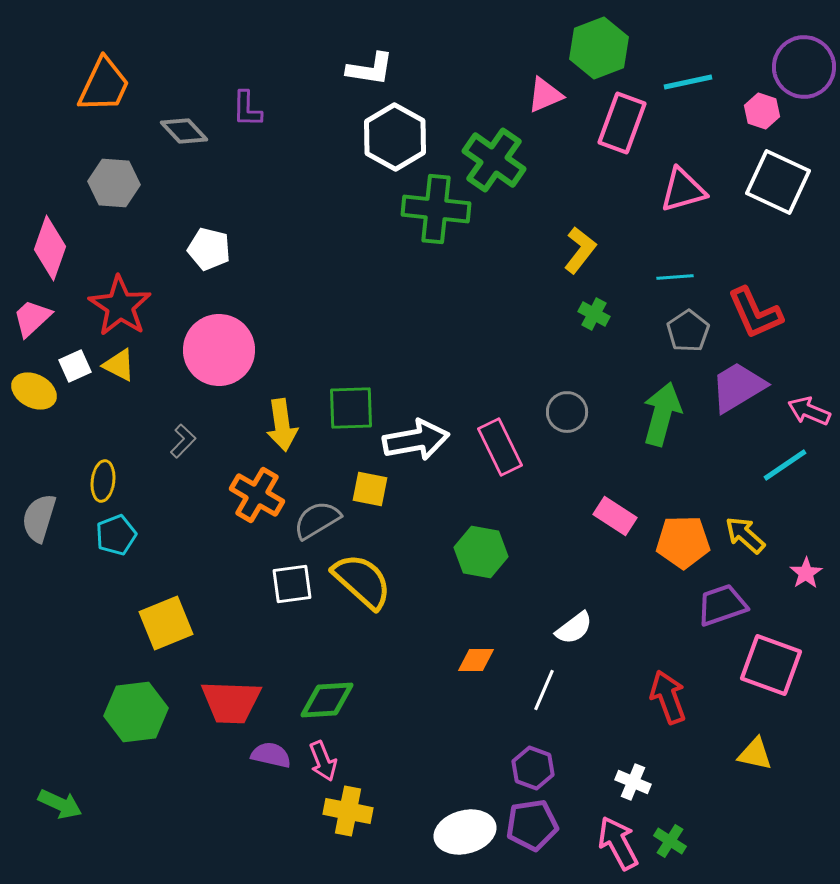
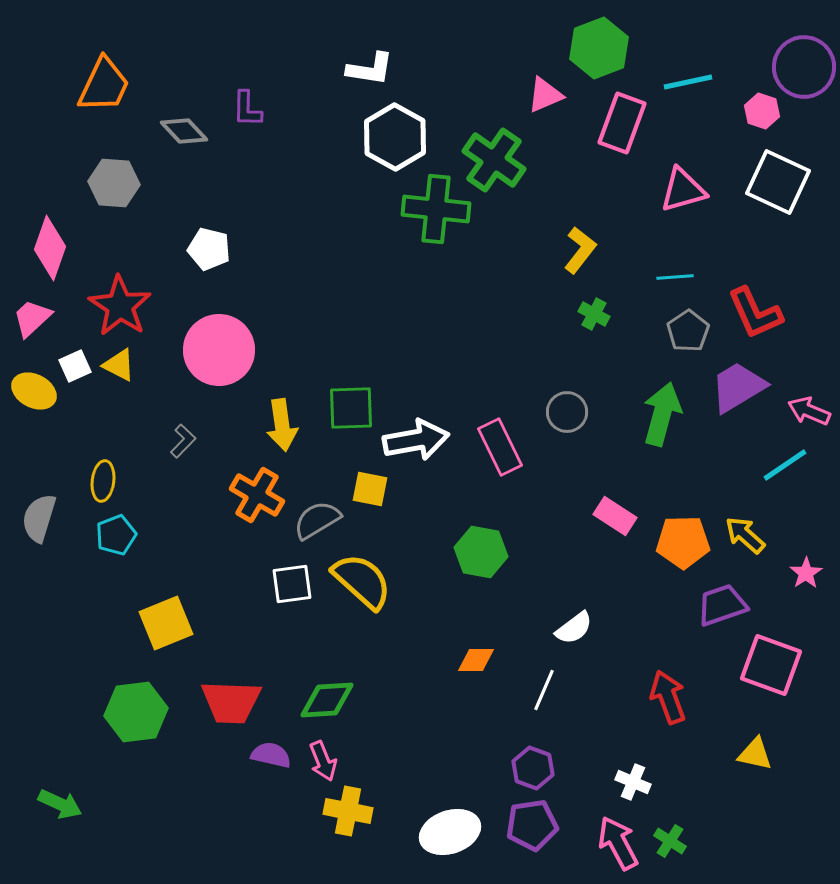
white ellipse at (465, 832): moved 15 px left; rotated 4 degrees counterclockwise
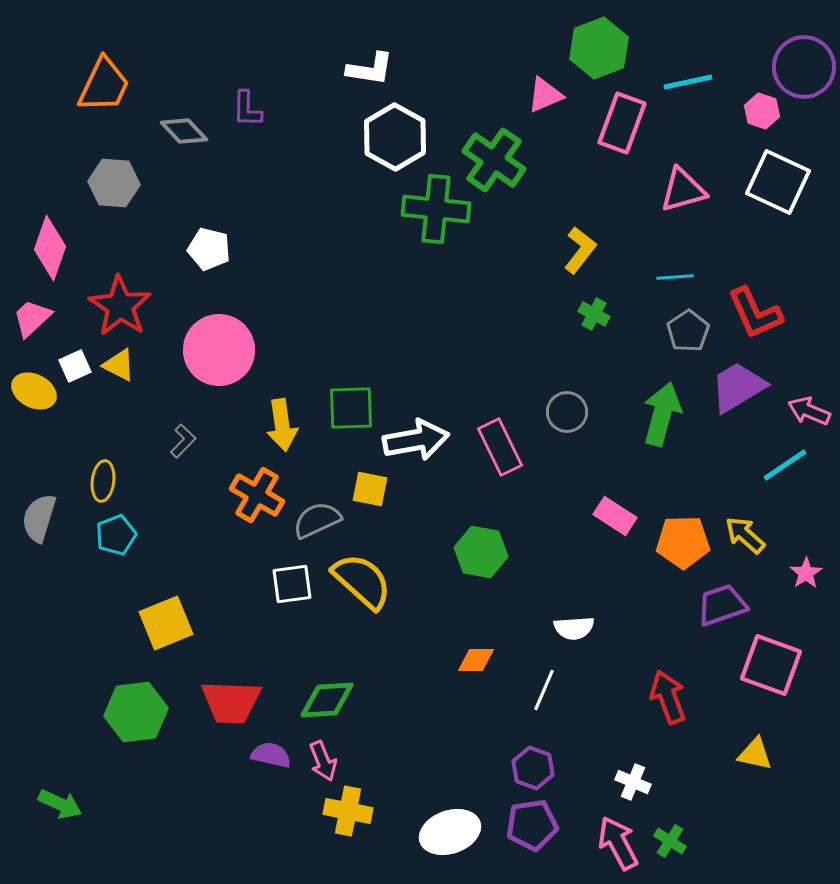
gray semicircle at (317, 520): rotated 6 degrees clockwise
white semicircle at (574, 628): rotated 33 degrees clockwise
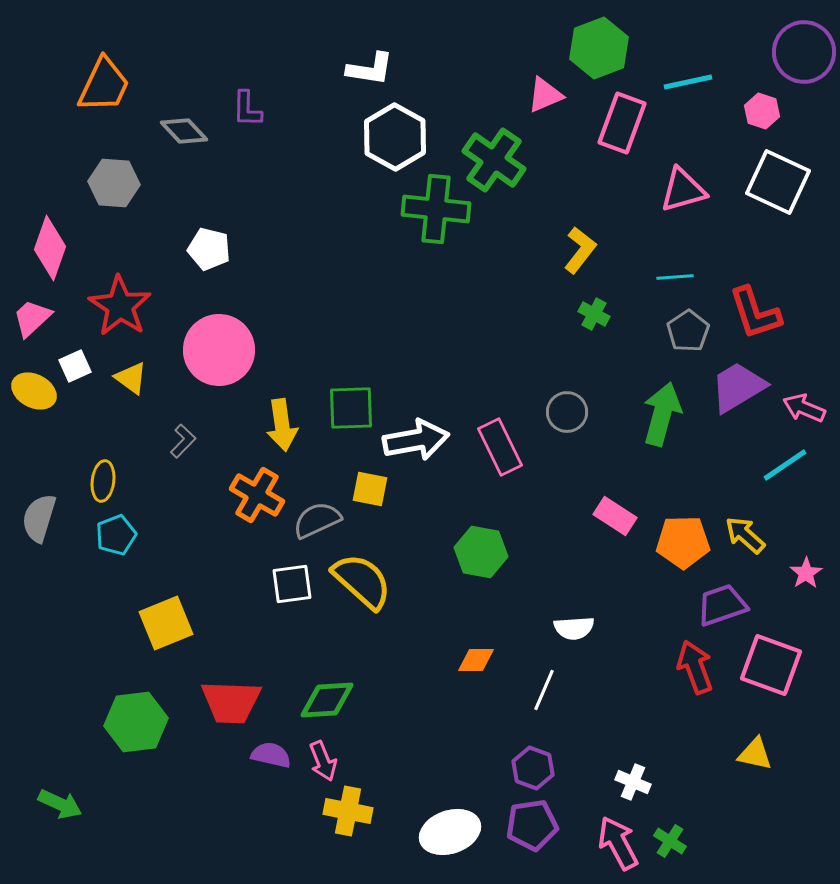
purple circle at (804, 67): moved 15 px up
red L-shape at (755, 313): rotated 6 degrees clockwise
yellow triangle at (119, 365): moved 12 px right, 13 px down; rotated 9 degrees clockwise
pink arrow at (809, 411): moved 5 px left, 3 px up
red arrow at (668, 697): moved 27 px right, 30 px up
green hexagon at (136, 712): moved 10 px down
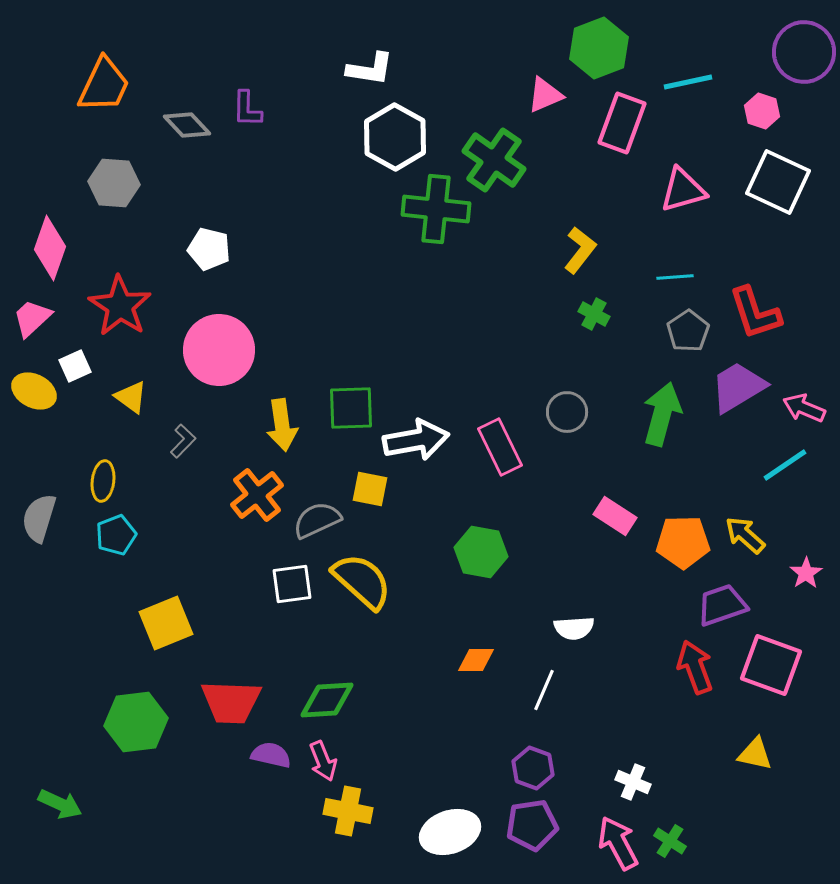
gray diamond at (184, 131): moved 3 px right, 6 px up
yellow triangle at (131, 378): moved 19 px down
orange cross at (257, 495): rotated 22 degrees clockwise
